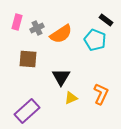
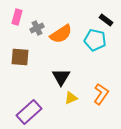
pink rectangle: moved 5 px up
cyan pentagon: rotated 10 degrees counterclockwise
brown square: moved 8 px left, 2 px up
orange L-shape: rotated 10 degrees clockwise
purple rectangle: moved 2 px right, 1 px down
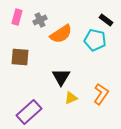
gray cross: moved 3 px right, 8 px up
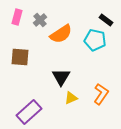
gray cross: rotated 16 degrees counterclockwise
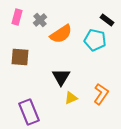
black rectangle: moved 1 px right
purple rectangle: rotated 70 degrees counterclockwise
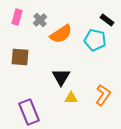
orange L-shape: moved 2 px right, 1 px down
yellow triangle: rotated 24 degrees clockwise
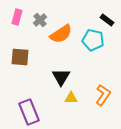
cyan pentagon: moved 2 px left
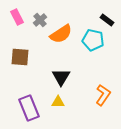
pink rectangle: rotated 42 degrees counterclockwise
yellow triangle: moved 13 px left, 4 px down
purple rectangle: moved 4 px up
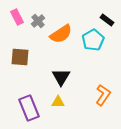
gray cross: moved 2 px left, 1 px down
cyan pentagon: rotated 30 degrees clockwise
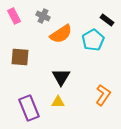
pink rectangle: moved 3 px left, 1 px up
gray cross: moved 5 px right, 5 px up; rotated 24 degrees counterclockwise
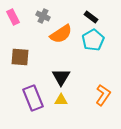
pink rectangle: moved 1 px left, 1 px down
black rectangle: moved 16 px left, 3 px up
yellow triangle: moved 3 px right, 2 px up
purple rectangle: moved 4 px right, 10 px up
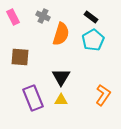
orange semicircle: rotated 40 degrees counterclockwise
